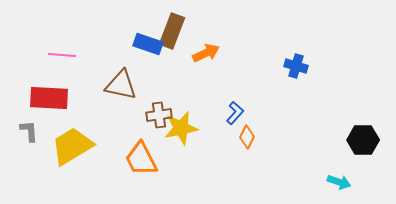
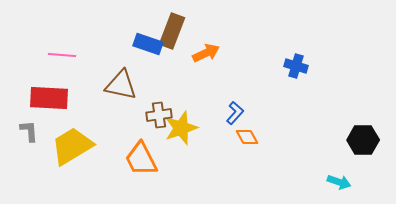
yellow star: rotated 8 degrees counterclockwise
orange diamond: rotated 55 degrees counterclockwise
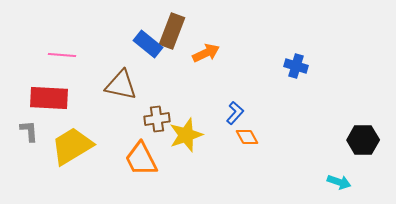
blue rectangle: rotated 20 degrees clockwise
brown cross: moved 2 px left, 4 px down
yellow star: moved 5 px right, 7 px down
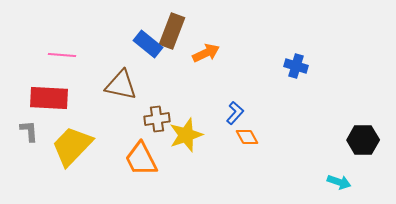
yellow trapezoid: rotated 15 degrees counterclockwise
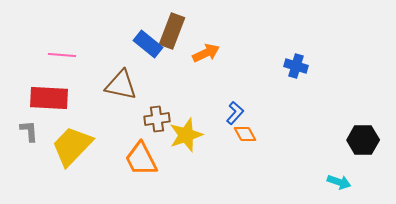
orange diamond: moved 2 px left, 3 px up
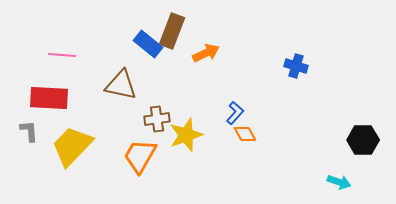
orange trapezoid: moved 1 px left, 3 px up; rotated 57 degrees clockwise
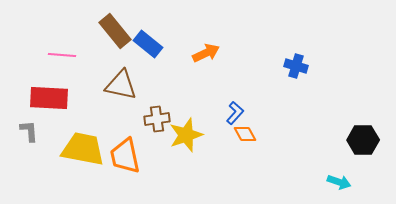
brown rectangle: moved 57 px left; rotated 60 degrees counterclockwise
yellow trapezoid: moved 11 px right, 3 px down; rotated 57 degrees clockwise
orange trapezoid: moved 15 px left; rotated 42 degrees counterclockwise
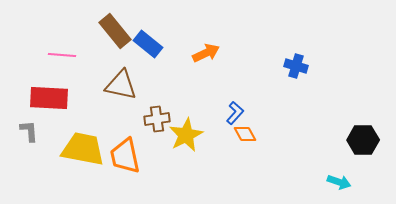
yellow star: rotated 8 degrees counterclockwise
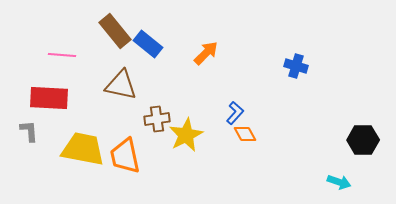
orange arrow: rotated 20 degrees counterclockwise
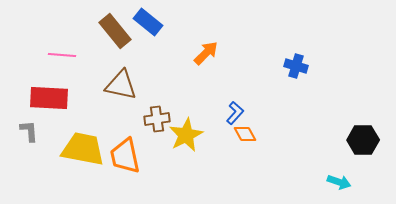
blue rectangle: moved 22 px up
